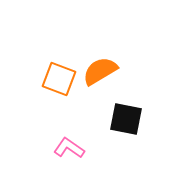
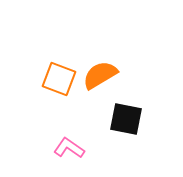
orange semicircle: moved 4 px down
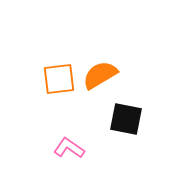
orange square: rotated 28 degrees counterclockwise
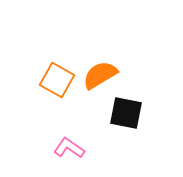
orange square: moved 2 px left, 1 px down; rotated 36 degrees clockwise
black square: moved 6 px up
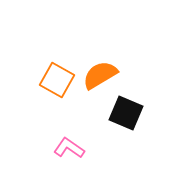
black square: rotated 12 degrees clockwise
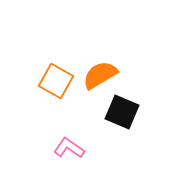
orange square: moved 1 px left, 1 px down
black square: moved 4 px left, 1 px up
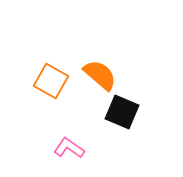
orange semicircle: rotated 72 degrees clockwise
orange square: moved 5 px left
